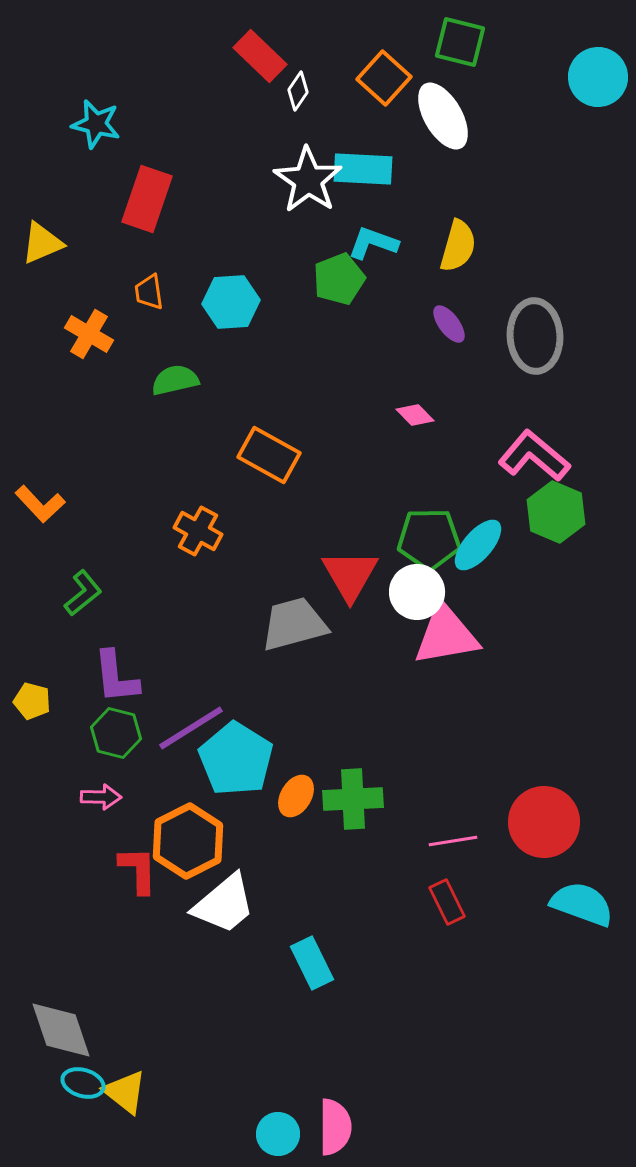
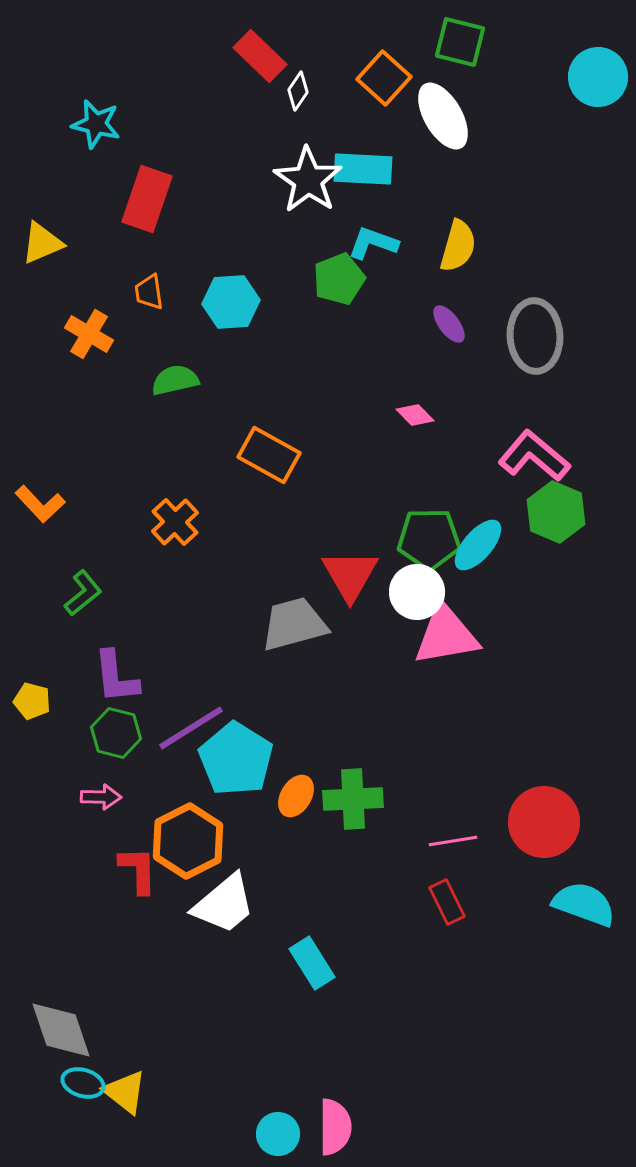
orange cross at (198, 531): moved 23 px left, 9 px up; rotated 18 degrees clockwise
cyan semicircle at (582, 904): moved 2 px right
cyan rectangle at (312, 963): rotated 6 degrees counterclockwise
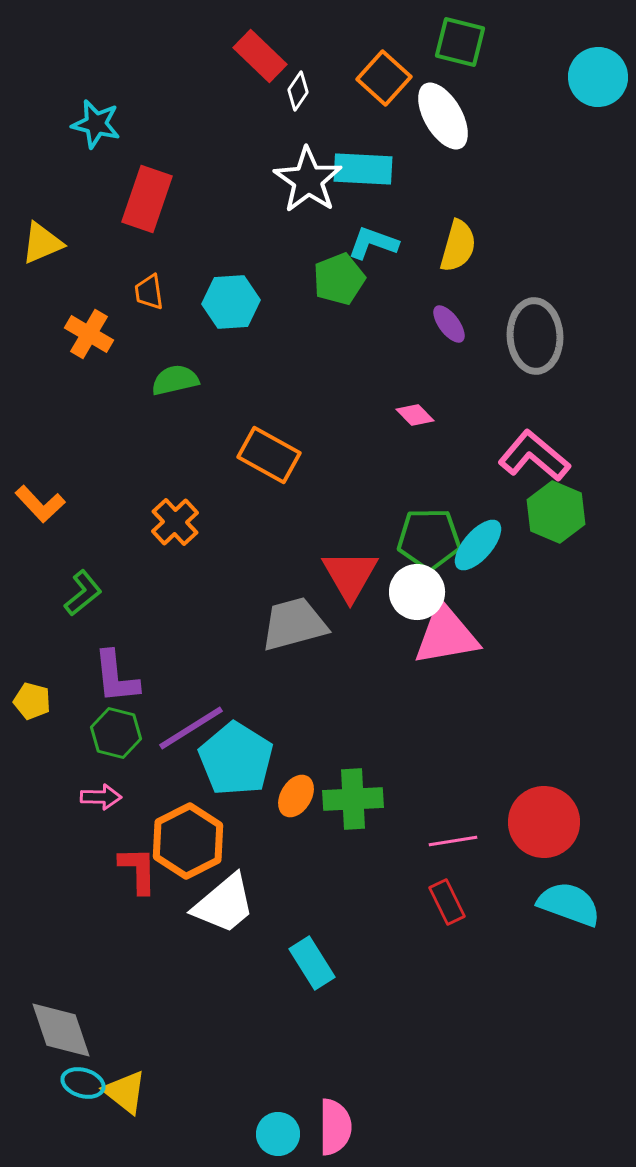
cyan semicircle at (584, 904): moved 15 px left
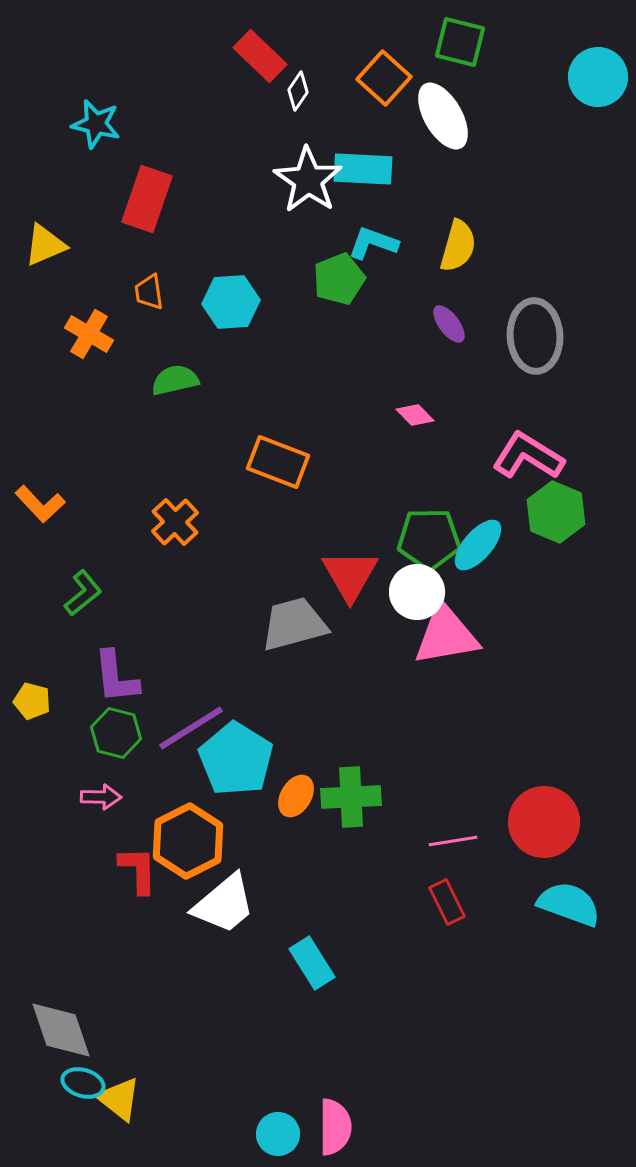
yellow triangle at (42, 243): moved 3 px right, 2 px down
orange rectangle at (269, 455): moved 9 px right, 7 px down; rotated 8 degrees counterclockwise
pink L-shape at (534, 456): moved 6 px left; rotated 8 degrees counterclockwise
green cross at (353, 799): moved 2 px left, 2 px up
yellow triangle at (125, 1092): moved 6 px left, 7 px down
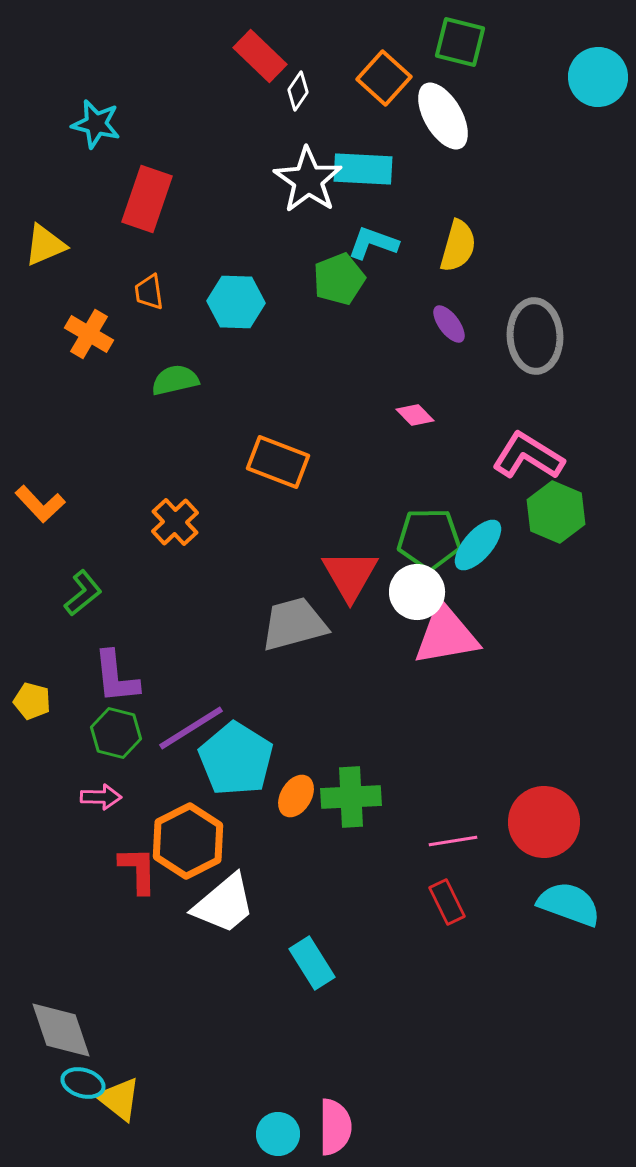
cyan hexagon at (231, 302): moved 5 px right; rotated 6 degrees clockwise
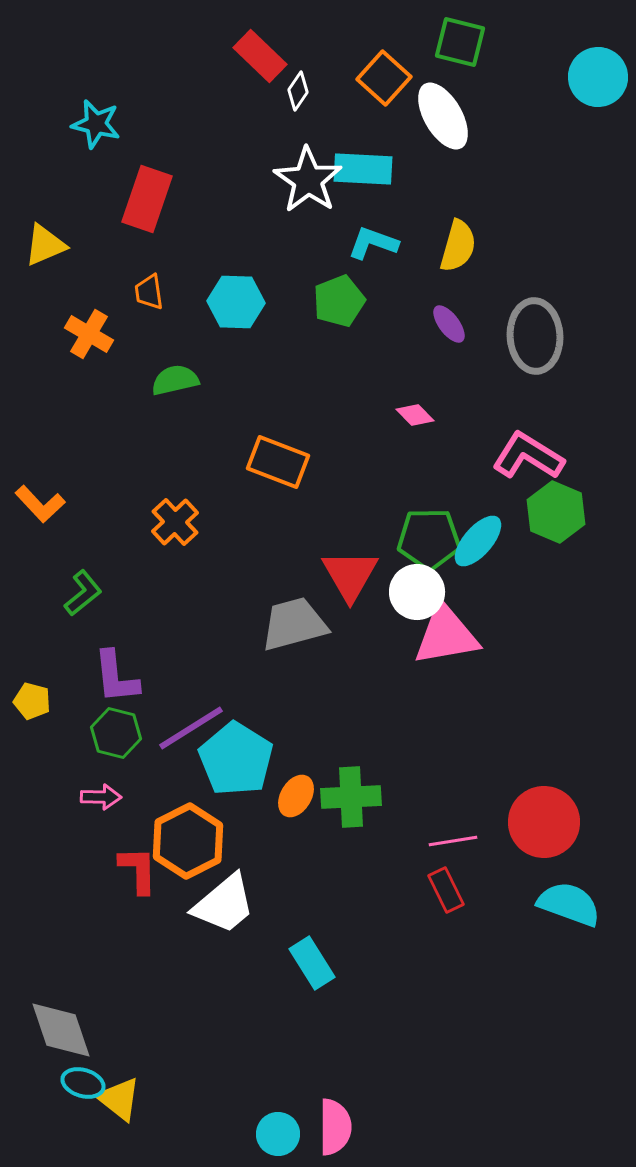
green pentagon at (339, 279): moved 22 px down
cyan ellipse at (478, 545): moved 4 px up
red rectangle at (447, 902): moved 1 px left, 12 px up
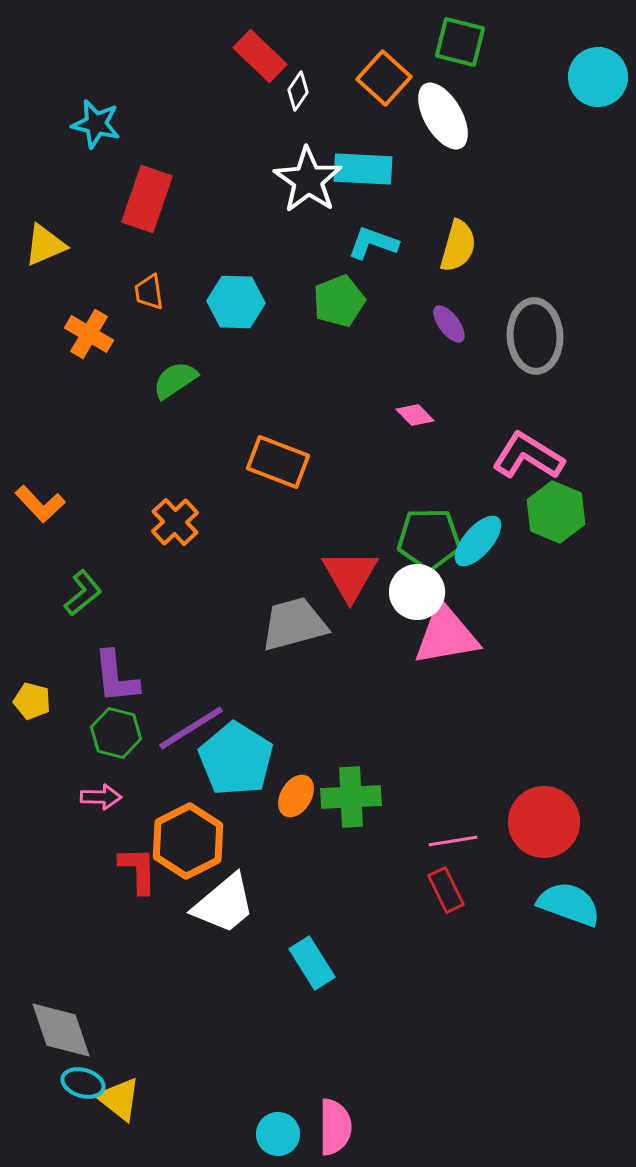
green semicircle at (175, 380): rotated 21 degrees counterclockwise
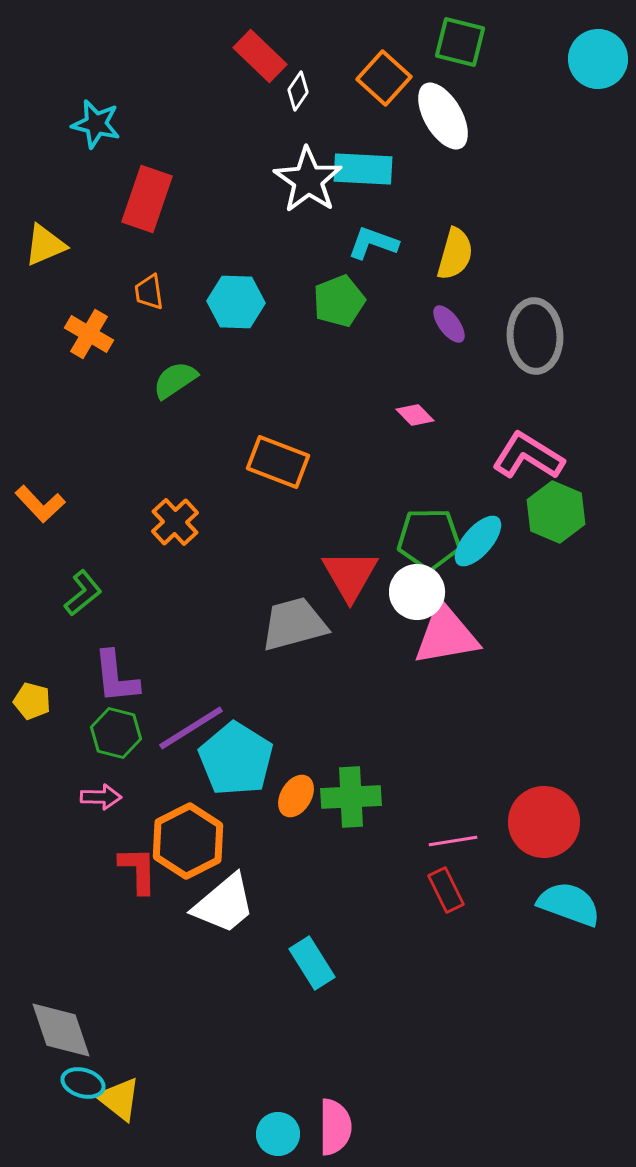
cyan circle at (598, 77): moved 18 px up
yellow semicircle at (458, 246): moved 3 px left, 8 px down
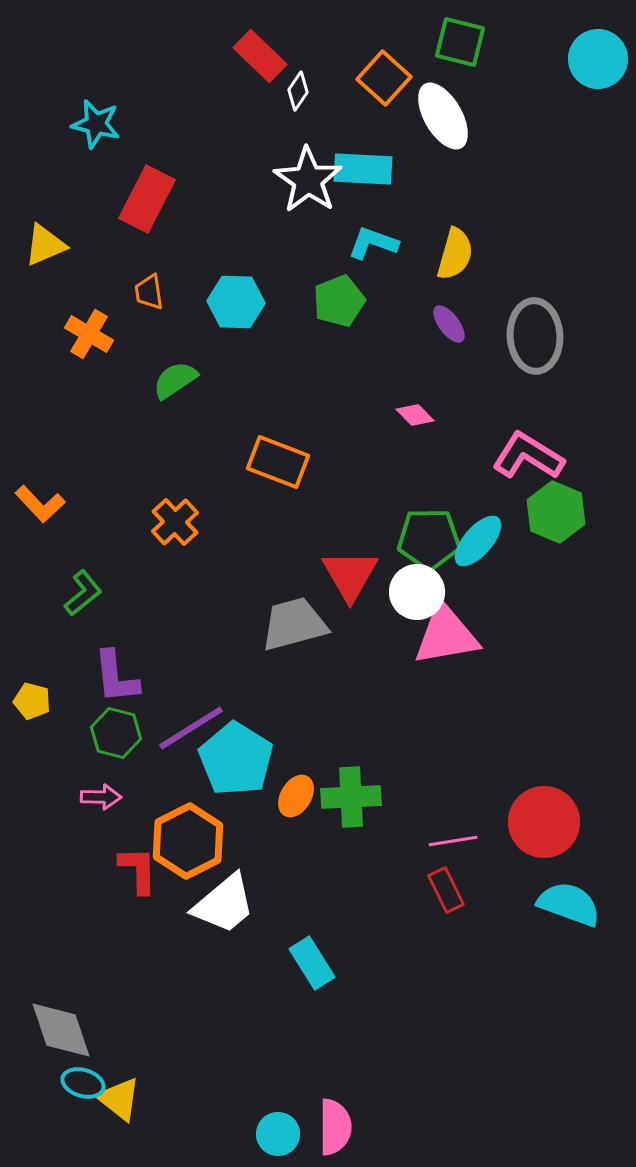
red rectangle at (147, 199): rotated 8 degrees clockwise
